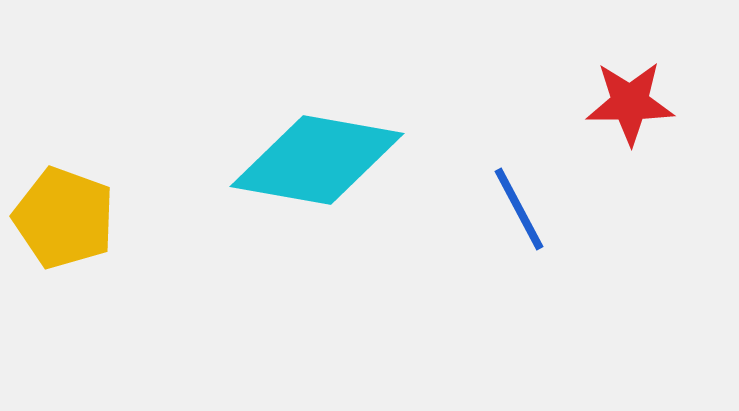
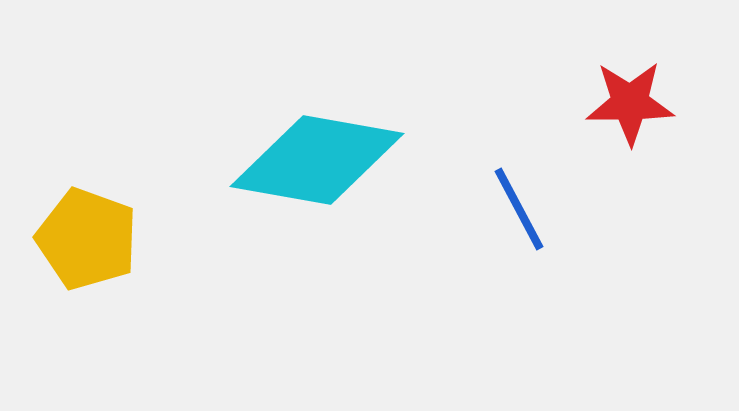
yellow pentagon: moved 23 px right, 21 px down
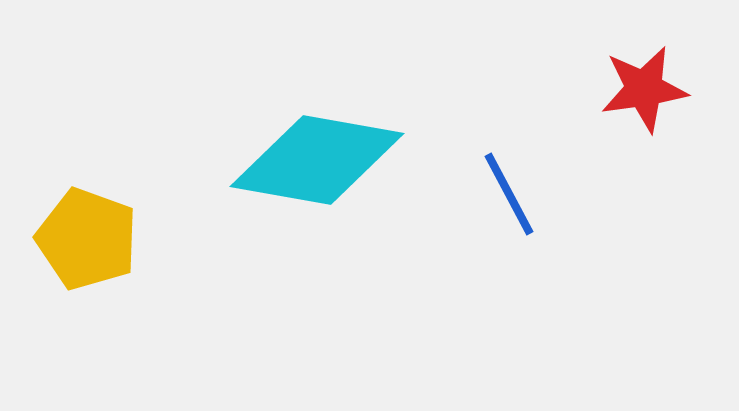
red star: moved 14 px right, 14 px up; rotated 8 degrees counterclockwise
blue line: moved 10 px left, 15 px up
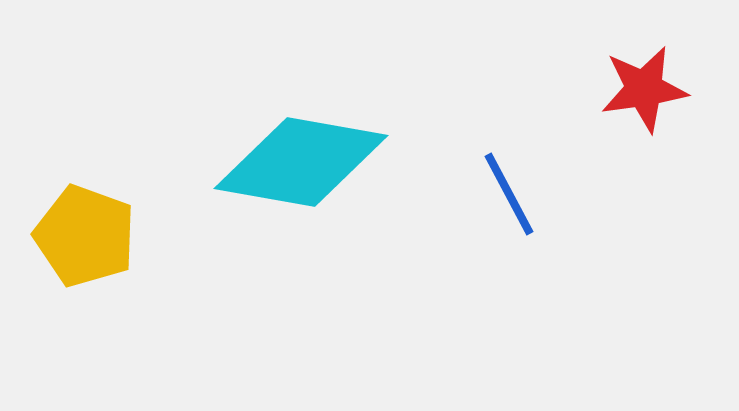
cyan diamond: moved 16 px left, 2 px down
yellow pentagon: moved 2 px left, 3 px up
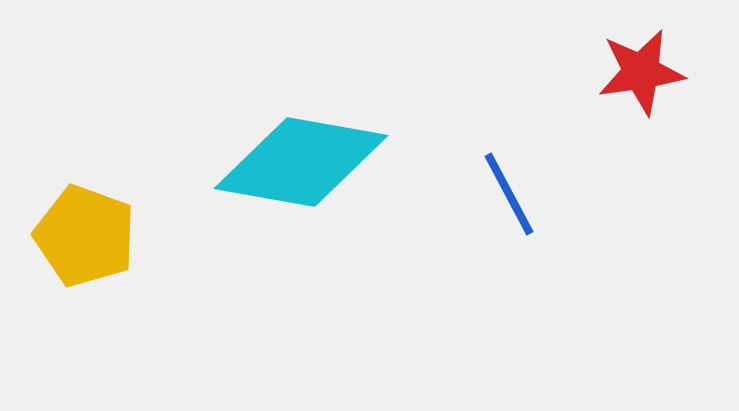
red star: moved 3 px left, 17 px up
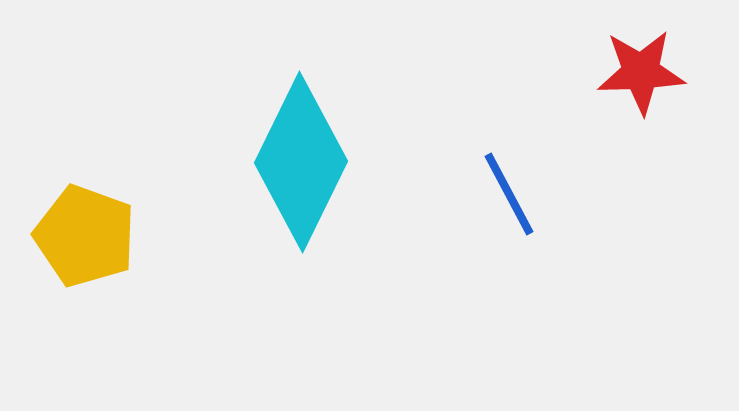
red star: rotated 6 degrees clockwise
cyan diamond: rotated 74 degrees counterclockwise
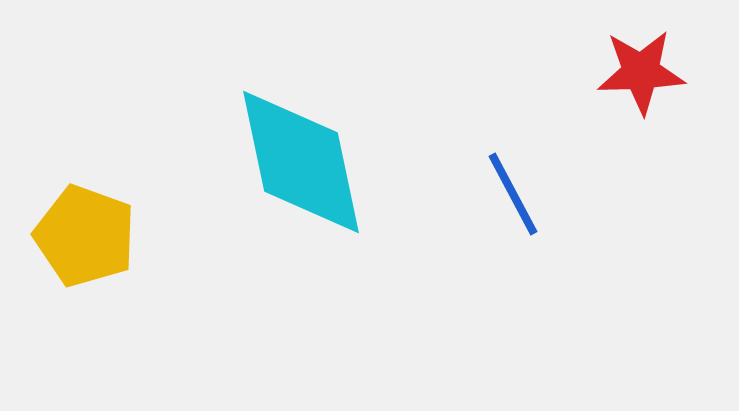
cyan diamond: rotated 38 degrees counterclockwise
blue line: moved 4 px right
